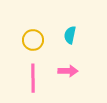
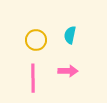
yellow circle: moved 3 px right
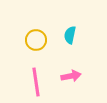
pink arrow: moved 3 px right, 5 px down; rotated 12 degrees counterclockwise
pink line: moved 3 px right, 4 px down; rotated 8 degrees counterclockwise
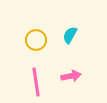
cyan semicircle: rotated 18 degrees clockwise
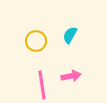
yellow circle: moved 1 px down
pink line: moved 6 px right, 3 px down
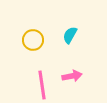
yellow circle: moved 3 px left, 1 px up
pink arrow: moved 1 px right
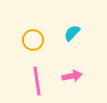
cyan semicircle: moved 2 px right, 2 px up; rotated 12 degrees clockwise
pink line: moved 5 px left, 4 px up
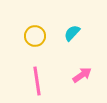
yellow circle: moved 2 px right, 4 px up
pink arrow: moved 10 px right, 1 px up; rotated 24 degrees counterclockwise
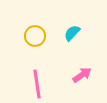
pink line: moved 3 px down
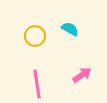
cyan semicircle: moved 2 px left, 4 px up; rotated 78 degrees clockwise
